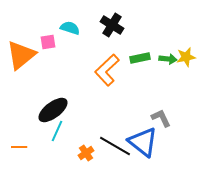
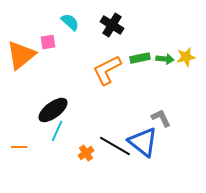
cyan semicircle: moved 6 px up; rotated 24 degrees clockwise
green arrow: moved 3 px left
orange L-shape: rotated 16 degrees clockwise
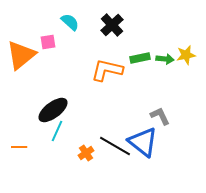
black cross: rotated 15 degrees clockwise
yellow star: moved 2 px up
orange L-shape: rotated 40 degrees clockwise
gray L-shape: moved 1 px left, 2 px up
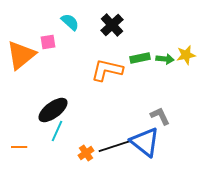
blue triangle: moved 2 px right
black line: rotated 48 degrees counterclockwise
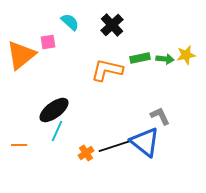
black ellipse: moved 1 px right
orange line: moved 2 px up
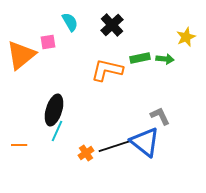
cyan semicircle: rotated 18 degrees clockwise
yellow star: moved 18 px up; rotated 12 degrees counterclockwise
black ellipse: rotated 36 degrees counterclockwise
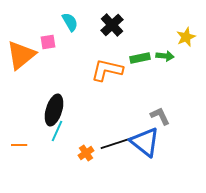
green arrow: moved 3 px up
black line: moved 2 px right, 3 px up
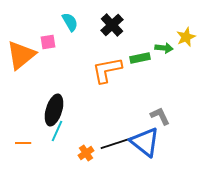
green arrow: moved 1 px left, 8 px up
orange L-shape: rotated 24 degrees counterclockwise
orange line: moved 4 px right, 2 px up
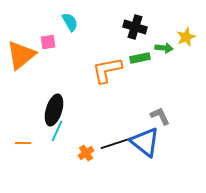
black cross: moved 23 px right, 2 px down; rotated 30 degrees counterclockwise
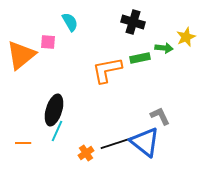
black cross: moved 2 px left, 5 px up
pink square: rotated 14 degrees clockwise
